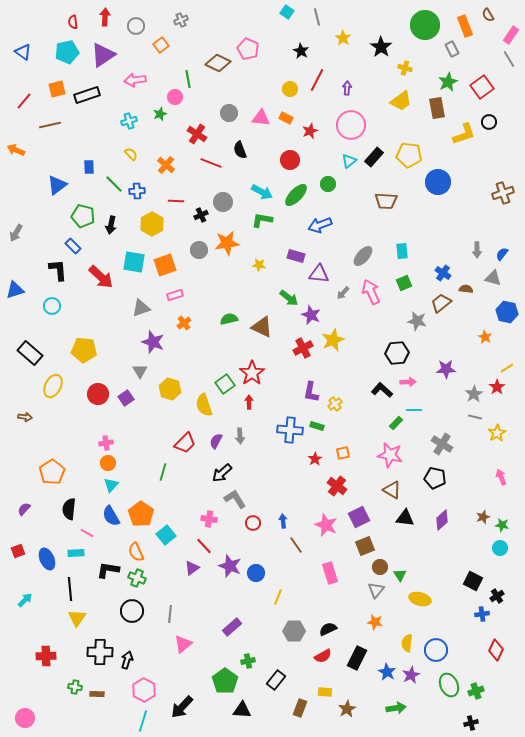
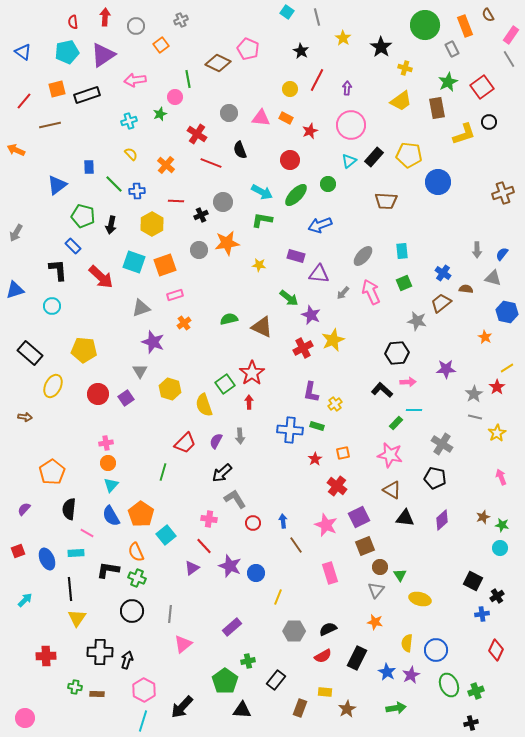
cyan square at (134, 262): rotated 10 degrees clockwise
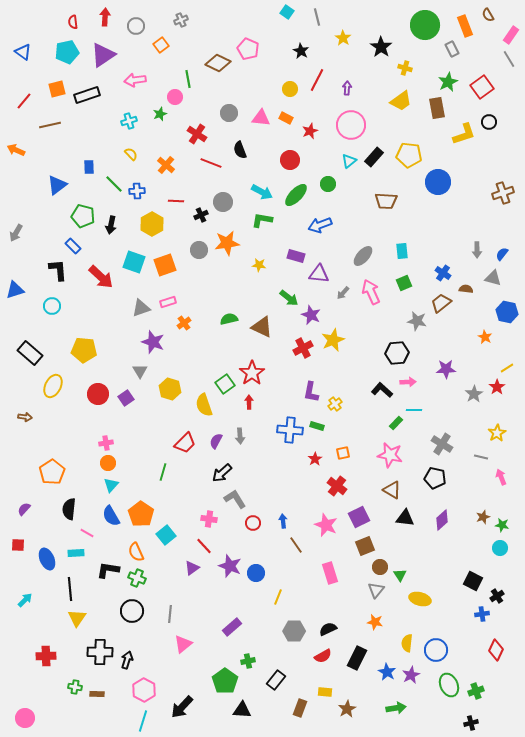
pink rectangle at (175, 295): moved 7 px left, 7 px down
gray line at (475, 417): moved 6 px right, 40 px down
red square at (18, 551): moved 6 px up; rotated 24 degrees clockwise
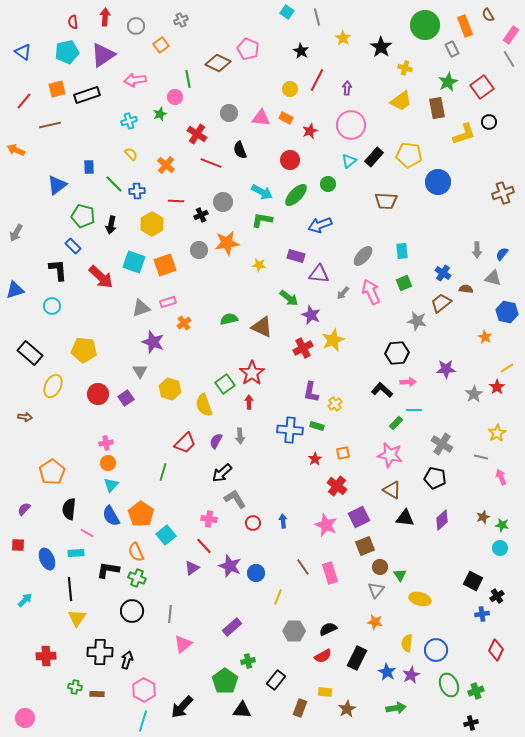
brown line at (296, 545): moved 7 px right, 22 px down
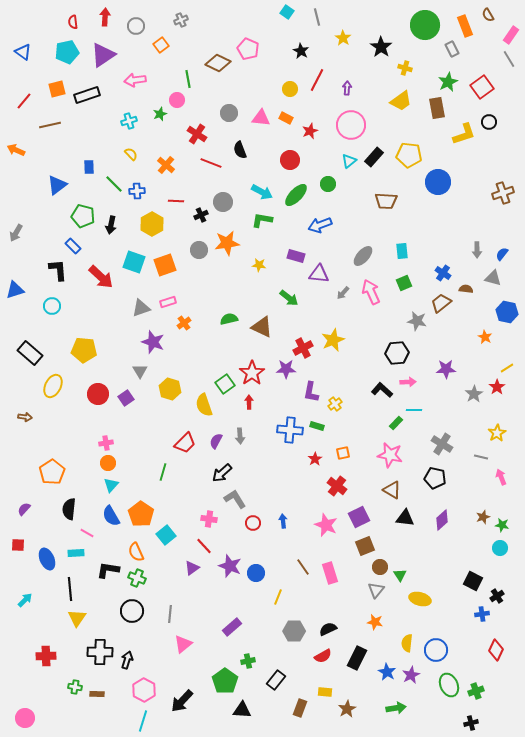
pink circle at (175, 97): moved 2 px right, 3 px down
purple star at (311, 315): moved 25 px left, 54 px down; rotated 24 degrees counterclockwise
black arrow at (182, 707): moved 6 px up
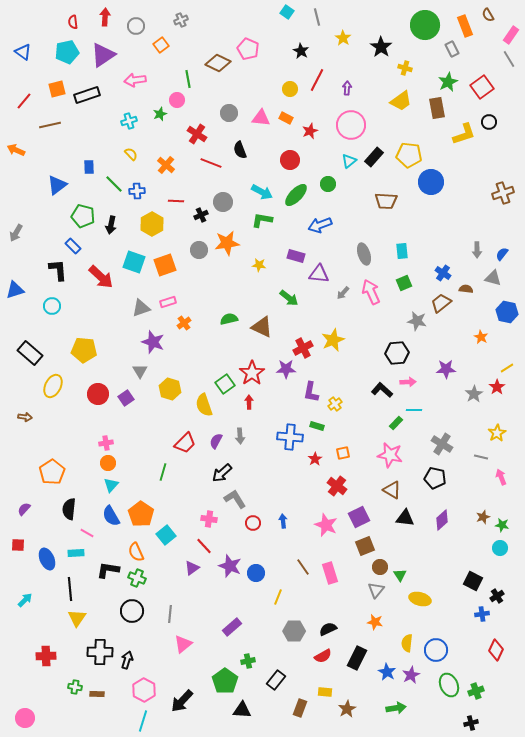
blue circle at (438, 182): moved 7 px left
gray ellipse at (363, 256): moved 1 px right, 2 px up; rotated 60 degrees counterclockwise
orange star at (485, 337): moved 4 px left
blue cross at (290, 430): moved 7 px down
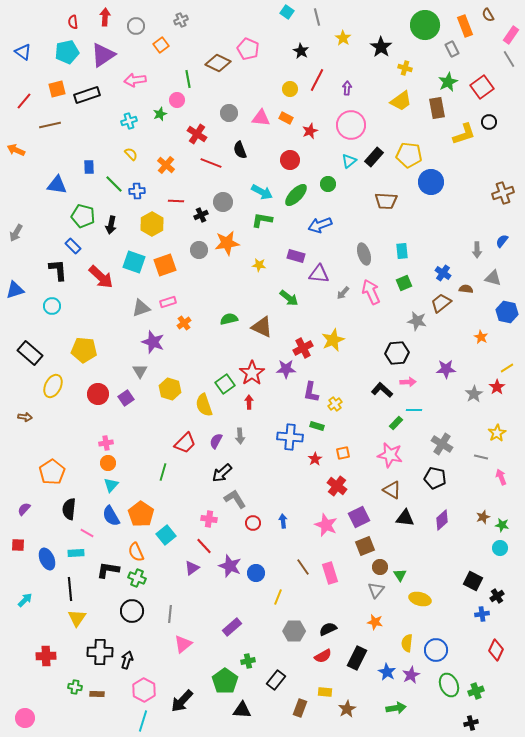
blue triangle at (57, 185): rotated 45 degrees clockwise
blue semicircle at (502, 254): moved 13 px up
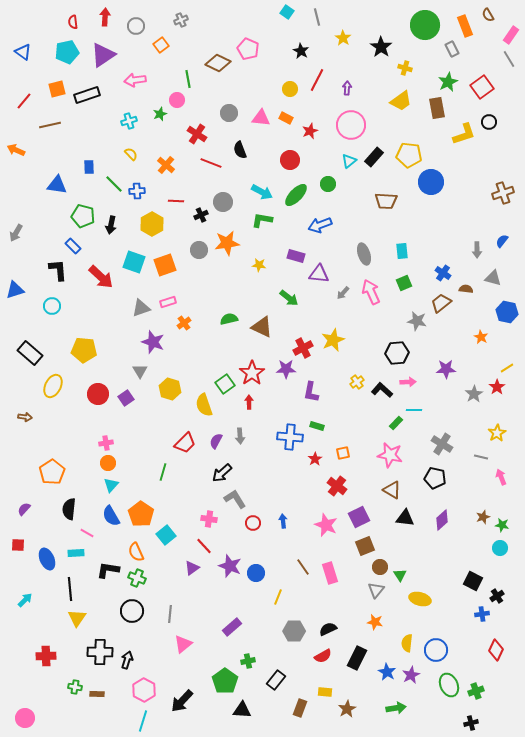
yellow cross at (335, 404): moved 22 px right, 22 px up
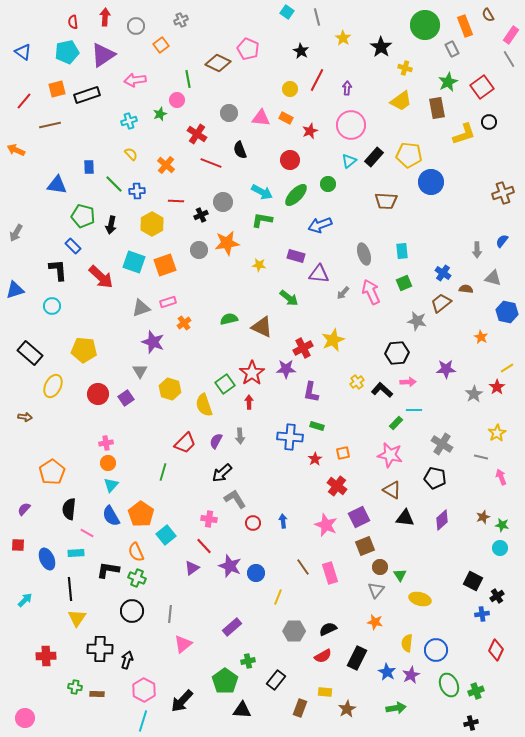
black cross at (100, 652): moved 3 px up
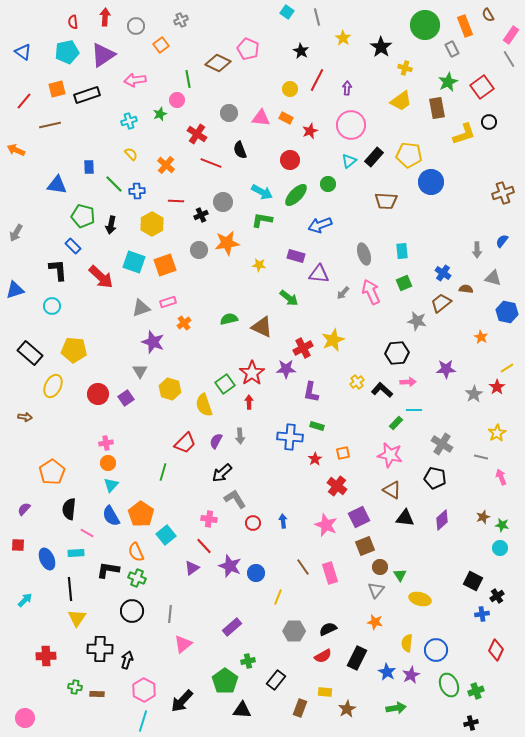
yellow pentagon at (84, 350): moved 10 px left
